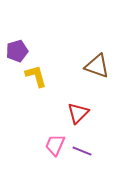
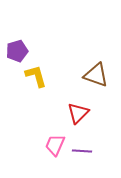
brown triangle: moved 1 px left, 9 px down
purple line: rotated 18 degrees counterclockwise
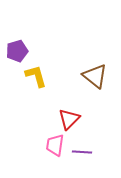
brown triangle: moved 1 px left, 1 px down; rotated 20 degrees clockwise
red triangle: moved 9 px left, 6 px down
pink trapezoid: rotated 15 degrees counterclockwise
purple line: moved 1 px down
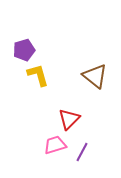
purple pentagon: moved 7 px right, 1 px up
yellow L-shape: moved 2 px right, 1 px up
pink trapezoid: rotated 65 degrees clockwise
purple line: rotated 66 degrees counterclockwise
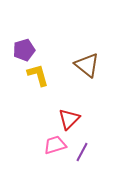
brown triangle: moved 8 px left, 11 px up
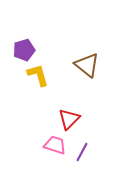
pink trapezoid: rotated 35 degrees clockwise
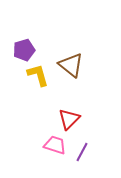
brown triangle: moved 16 px left
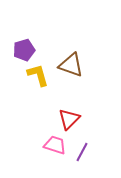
brown triangle: rotated 20 degrees counterclockwise
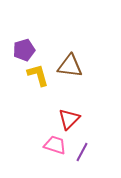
brown triangle: moved 1 px left, 1 px down; rotated 12 degrees counterclockwise
